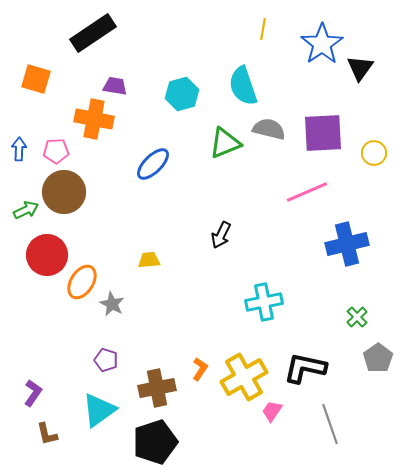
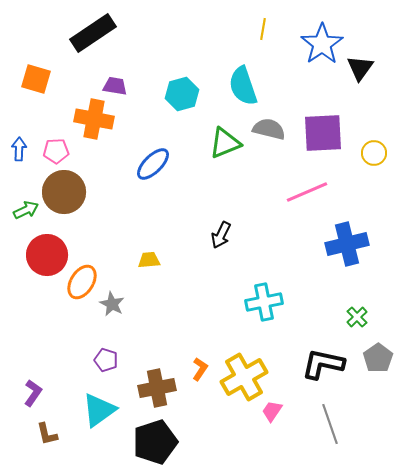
black L-shape: moved 18 px right, 4 px up
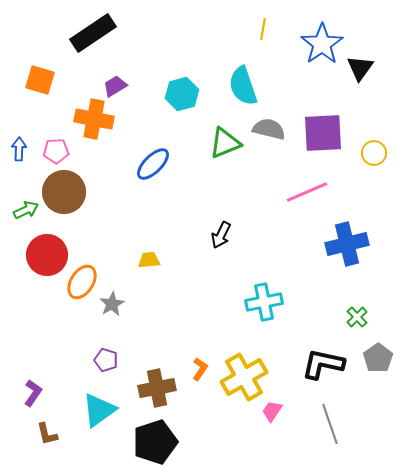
orange square: moved 4 px right, 1 px down
purple trapezoid: rotated 40 degrees counterclockwise
gray star: rotated 15 degrees clockwise
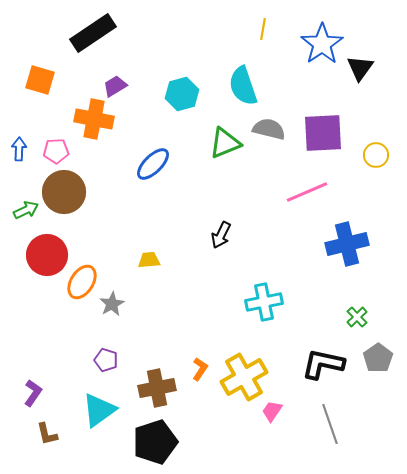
yellow circle: moved 2 px right, 2 px down
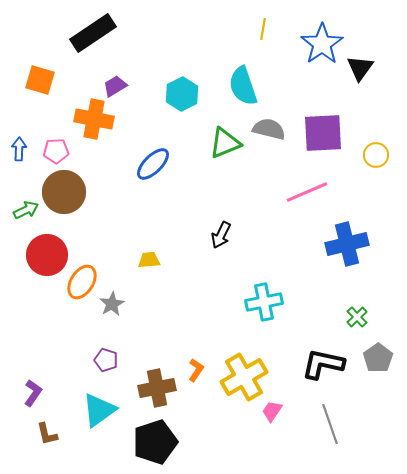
cyan hexagon: rotated 12 degrees counterclockwise
orange L-shape: moved 4 px left, 1 px down
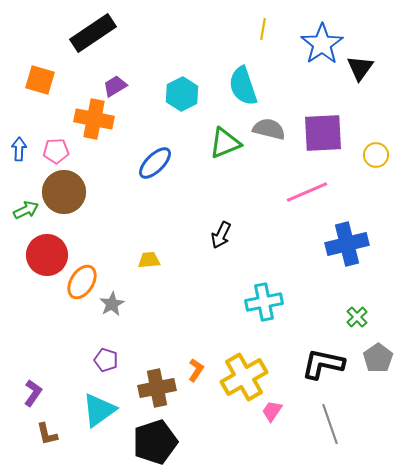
blue ellipse: moved 2 px right, 1 px up
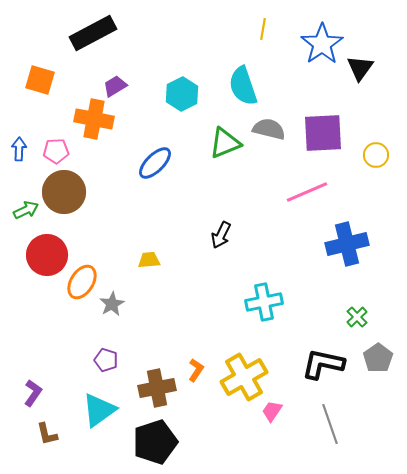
black rectangle: rotated 6 degrees clockwise
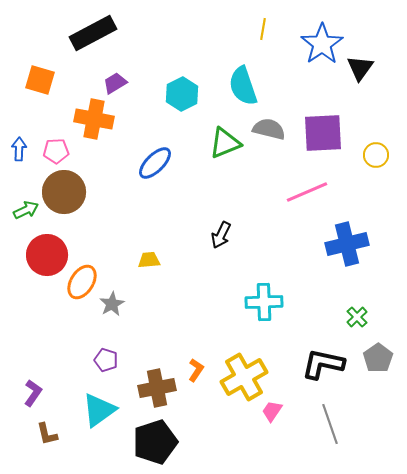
purple trapezoid: moved 3 px up
cyan cross: rotated 9 degrees clockwise
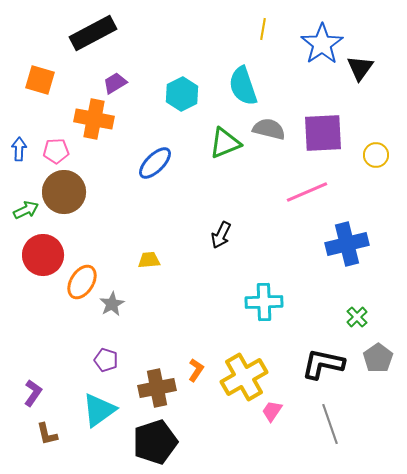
red circle: moved 4 px left
